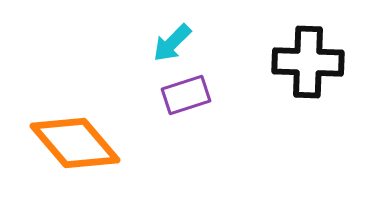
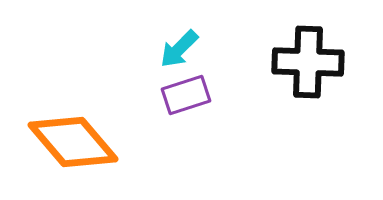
cyan arrow: moved 7 px right, 6 px down
orange diamond: moved 2 px left, 1 px up
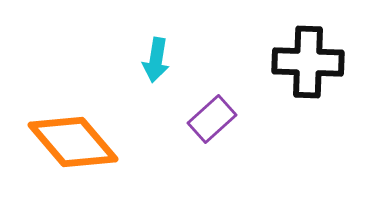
cyan arrow: moved 23 px left, 11 px down; rotated 36 degrees counterclockwise
purple rectangle: moved 26 px right, 24 px down; rotated 24 degrees counterclockwise
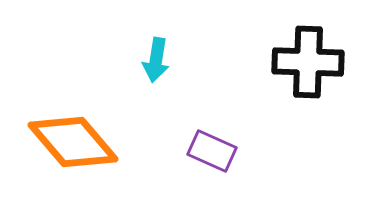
purple rectangle: moved 32 px down; rotated 66 degrees clockwise
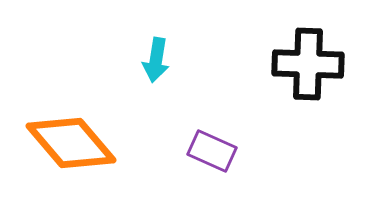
black cross: moved 2 px down
orange diamond: moved 2 px left, 1 px down
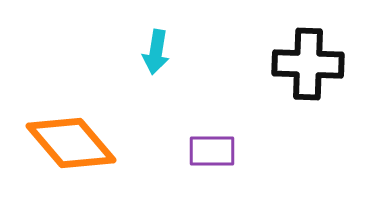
cyan arrow: moved 8 px up
purple rectangle: rotated 24 degrees counterclockwise
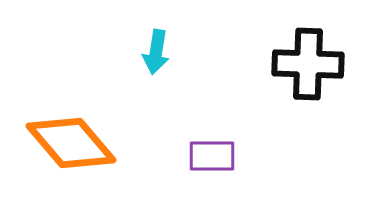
purple rectangle: moved 5 px down
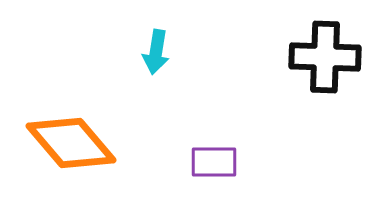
black cross: moved 17 px right, 7 px up
purple rectangle: moved 2 px right, 6 px down
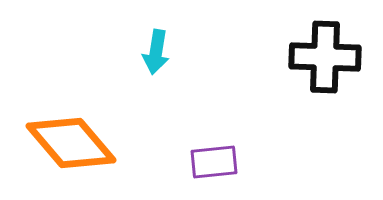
purple rectangle: rotated 6 degrees counterclockwise
